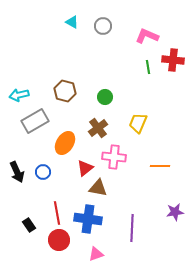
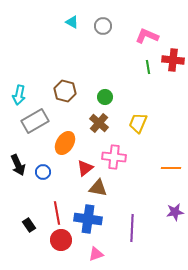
cyan arrow: rotated 66 degrees counterclockwise
brown cross: moved 1 px right, 5 px up; rotated 12 degrees counterclockwise
orange line: moved 11 px right, 2 px down
black arrow: moved 1 px right, 7 px up
red circle: moved 2 px right
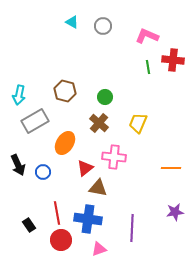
pink triangle: moved 3 px right, 5 px up
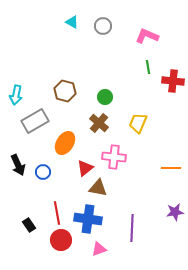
red cross: moved 21 px down
cyan arrow: moved 3 px left
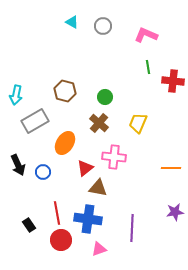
pink L-shape: moved 1 px left, 1 px up
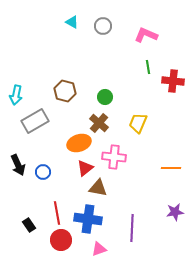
orange ellipse: moved 14 px right; rotated 40 degrees clockwise
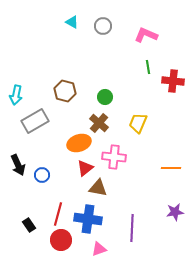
blue circle: moved 1 px left, 3 px down
red line: moved 1 px right, 1 px down; rotated 25 degrees clockwise
